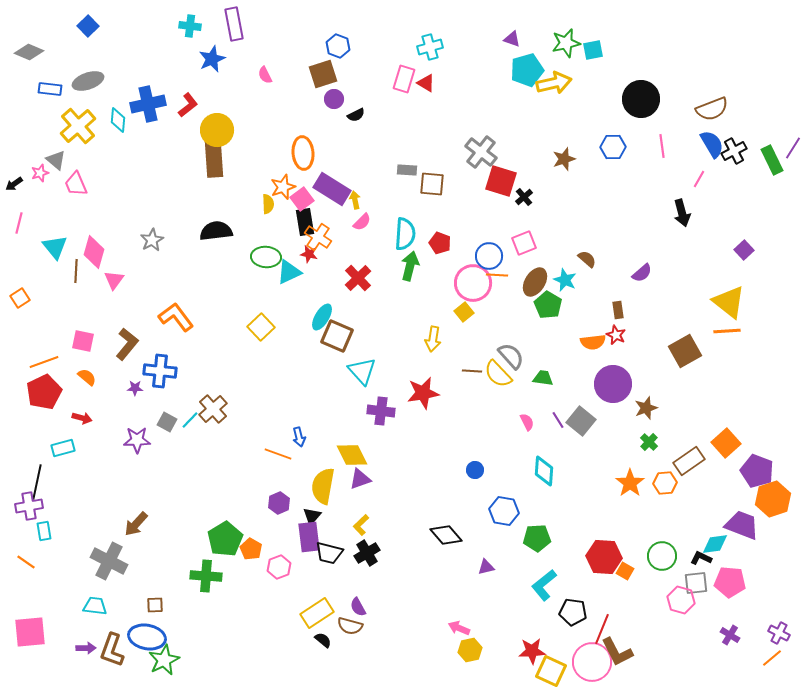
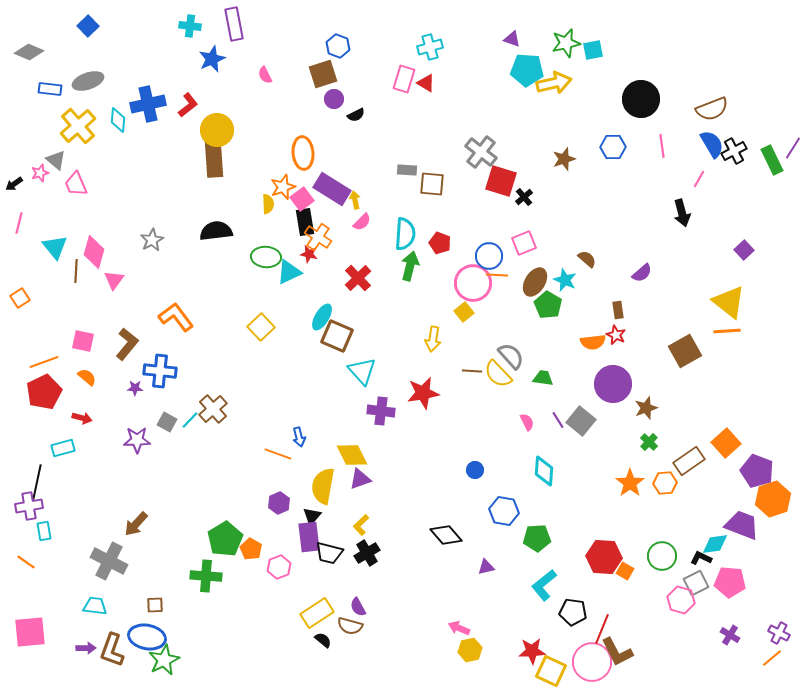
cyan pentagon at (527, 70): rotated 20 degrees clockwise
gray square at (696, 583): rotated 20 degrees counterclockwise
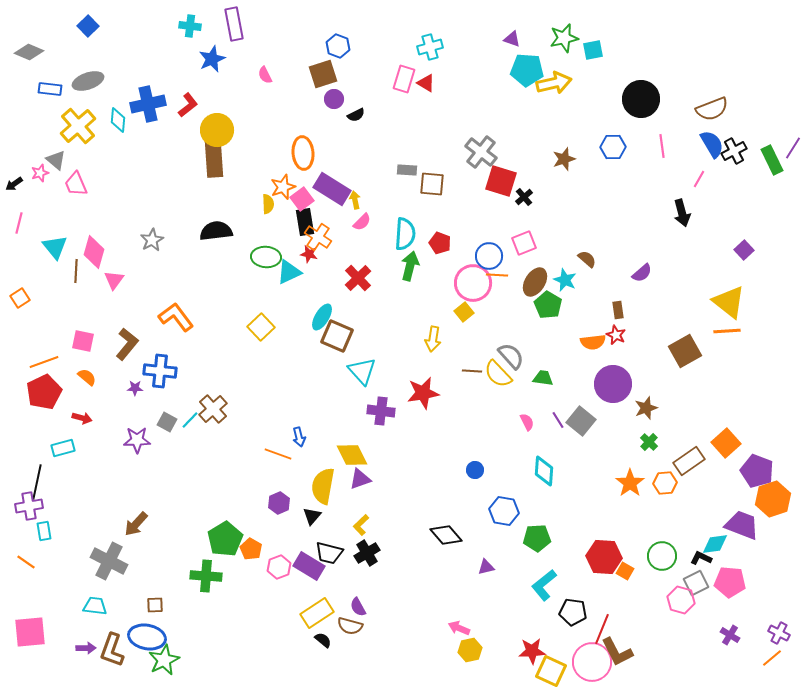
green star at (566, 43): moved 2 px left, 5 px up
purple rectangle at (309, 537): moved 29 px down; rotated 52 degrees counterclockwise
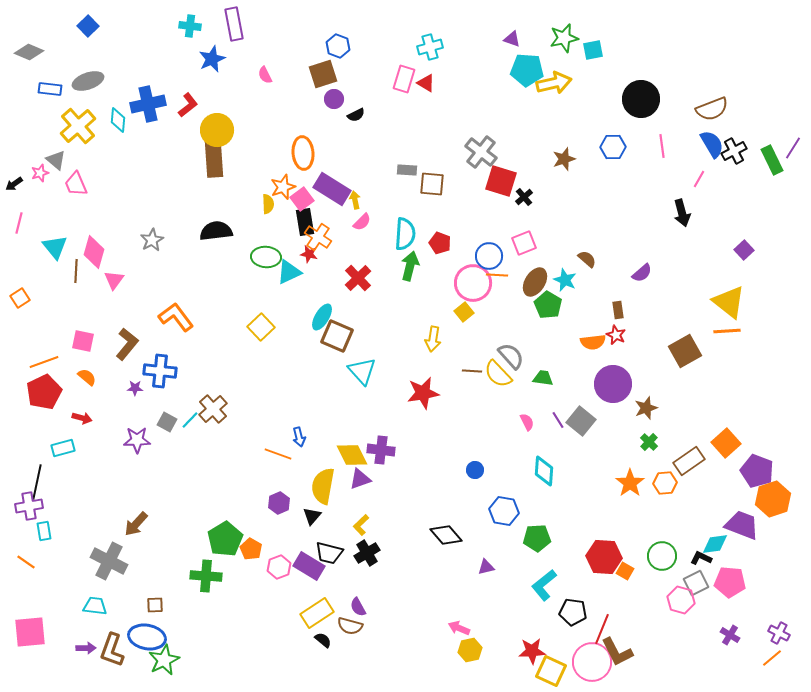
purple cross at (381, 411): moved 39 px down
